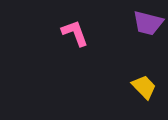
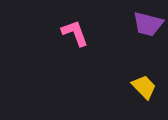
purple trapezoid: moved 1 px down
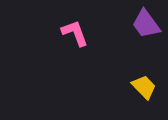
purple trapezoid: moved 2 px left; rotated 40 degrees clockwise
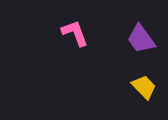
purple trapezoid: moved 5 px left, 15 px down
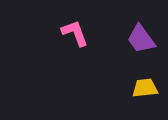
yellow trapezoid: moved 1 px right, 1 px down; rotated 52 degrees counterclockwise
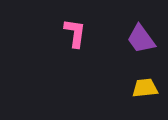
pink L-shape: rotated 28 degrees clockwise
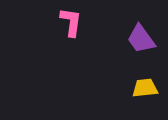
pink L-shape: moved 4 px left, 11 px up
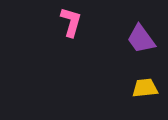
pink L-shape: rotated 8 degrees clockwise
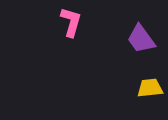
yellow trapezoid: moved 5 px right
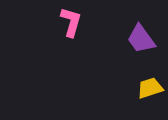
yellow trapezoid: rotated 12 degrees counterclockwise
